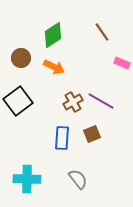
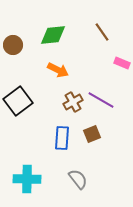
green diamond: rotated 28 degrees clockwise
brown circle: moved 8 px left, 13 px up
orange arrow: moved 4 px right, 3 px down
purple line: moved 1 px up
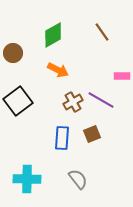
green diamond: rotated 24 degrees counterclockwise
brown circle: moved 8 px down
pink rectangle: moved 13 px down; rotated 21 degrees counterclockwise
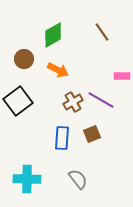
brown circle: moved 11 px right, 6 px down
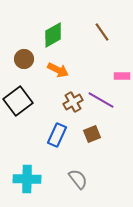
blue rectangle: moved 5 px left, 3 px up; rotated 20 degrees clockwise
